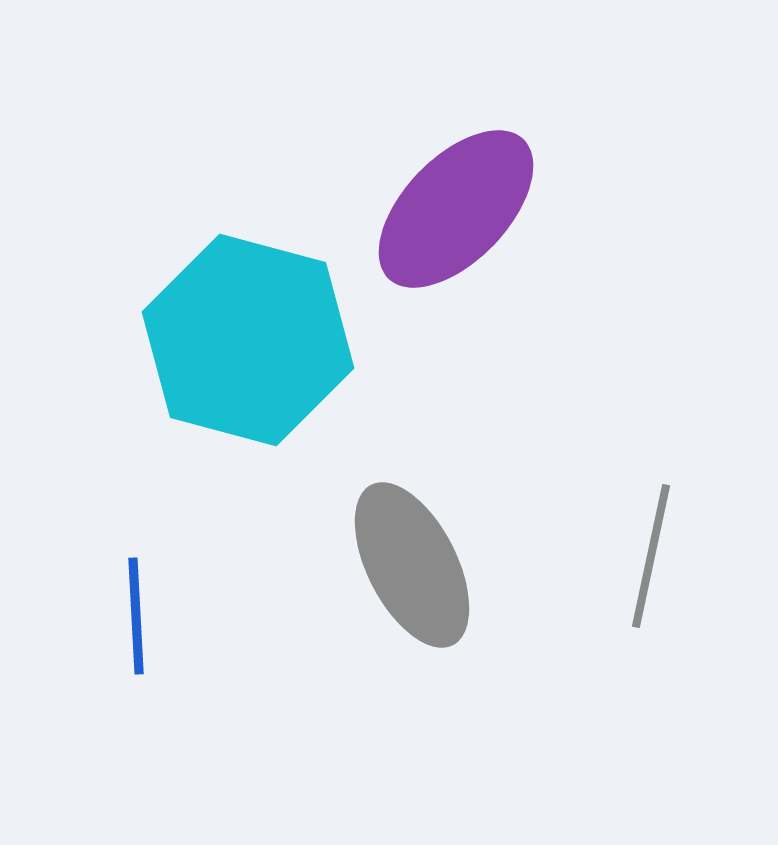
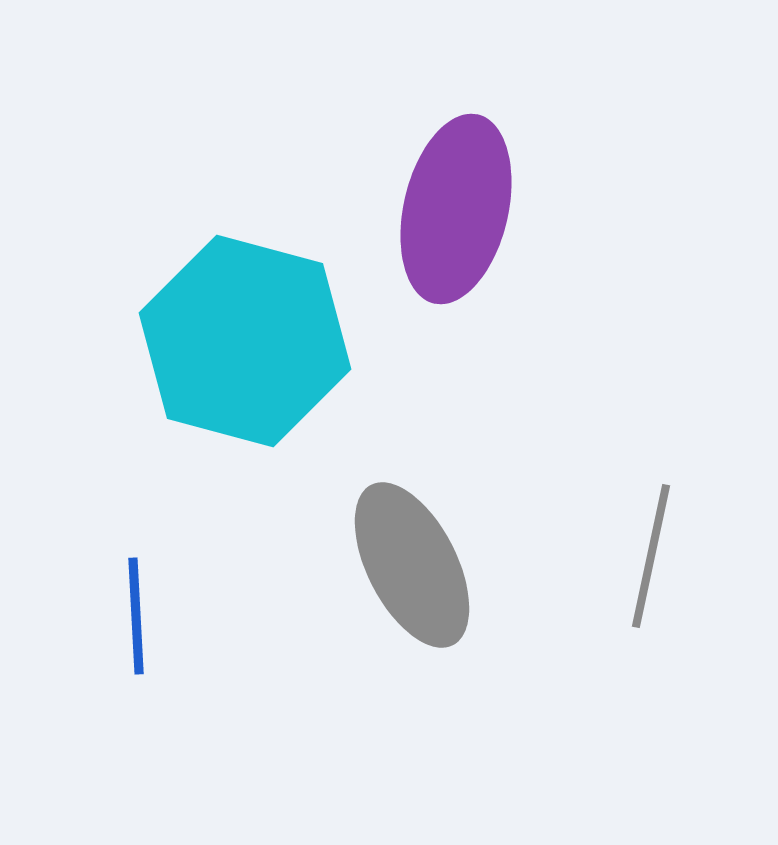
purple ellipse: rotated 31 degrees counterclockwise
cyan hexagon: moved 3 px left, 1 px down
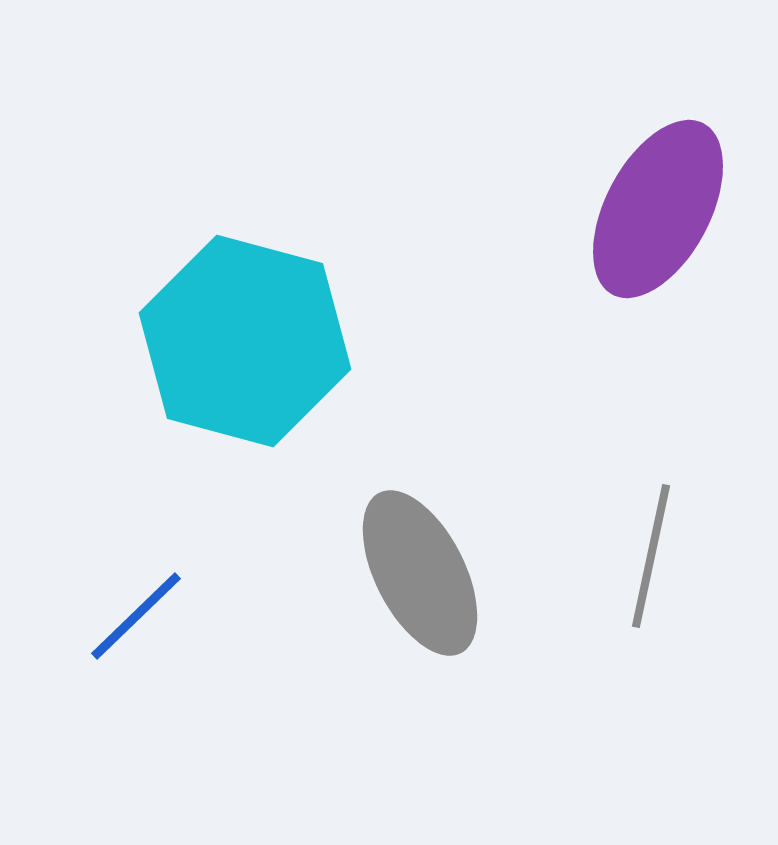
purple ellipse: moved 202 px right; rotated 15 degrees clockwise
gray ellipse: moved 8 px right, 8 px down
blue line: rotated 49 degrees clockwise
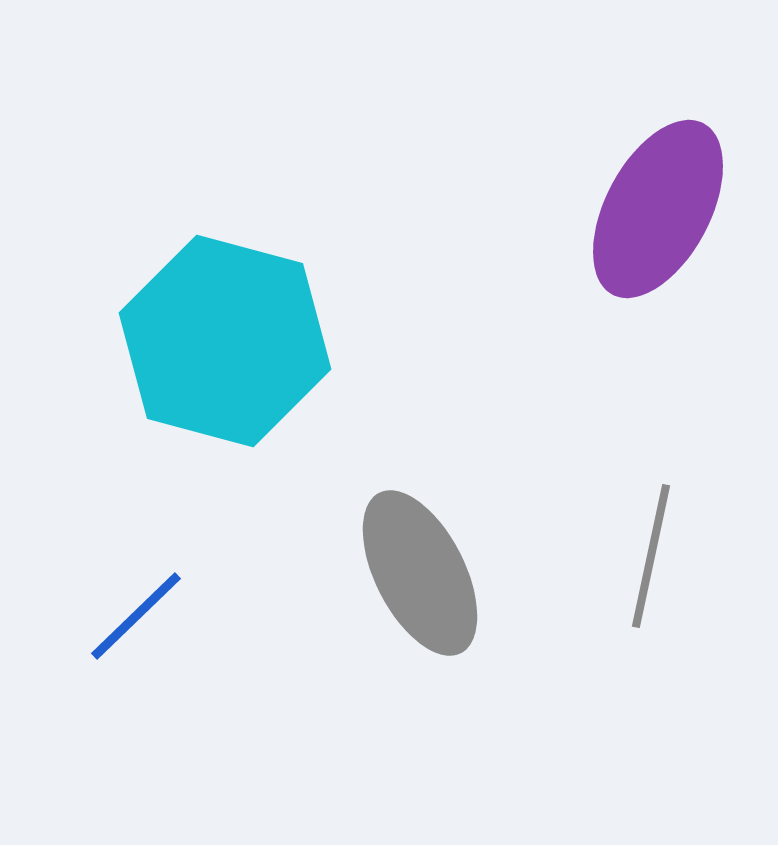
cyan hexagon: moved 20 px left
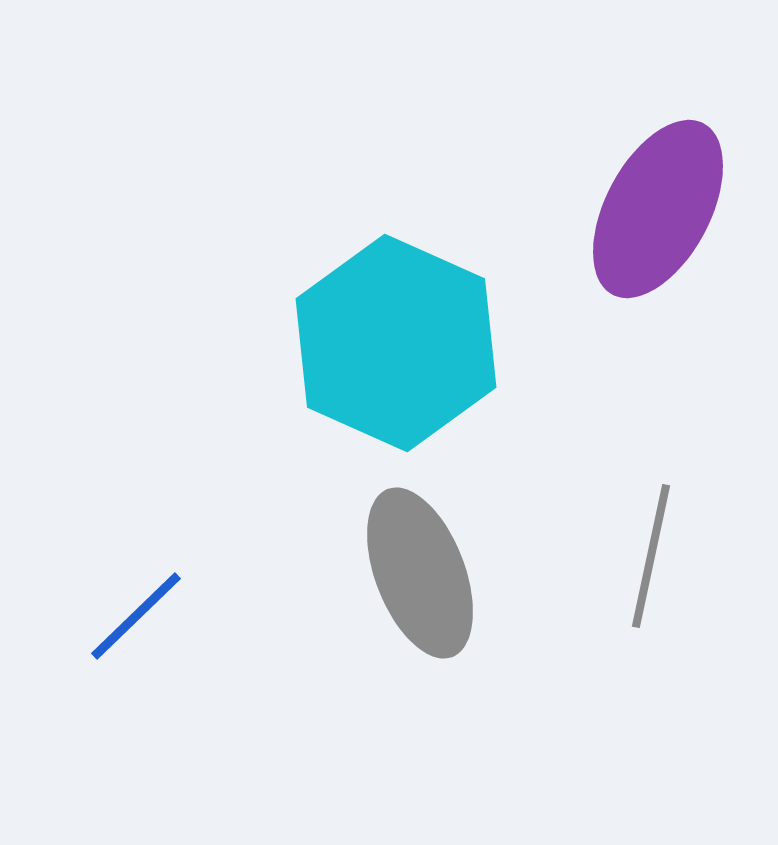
cyan hexagon: moved 171 px right, 2 px down; rotated 9 degrees clockwise
gray ellipse: rotated 6 degrees clockwise
